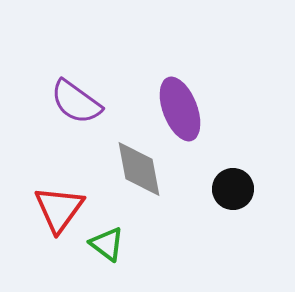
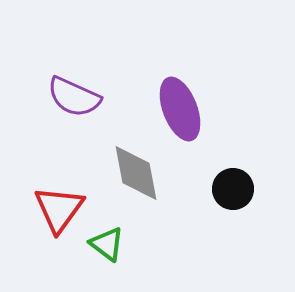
purple semicircle: moved 2 px left, 5 px up; rotated 12 degrees counterclockwise
gray diamond: moved 3 px left, 4 px down
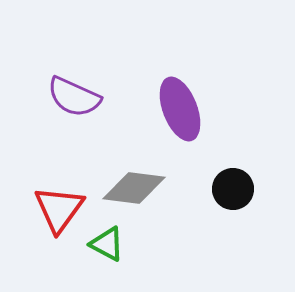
gray diamond: moved 2 px left, 15 px down; rotated 72 degrees counterclockwise
green triangle: rotated 9 degrees counterclockwise
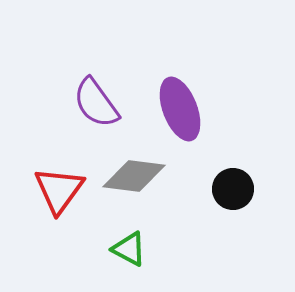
purple semicircle: moved 22 px right, 6 px down; rotated 30 degrees clockwise
gray diamond: moved 12 px up
red triangle: moved 19 px up
green triangle: moved 22 px right, 5 px down
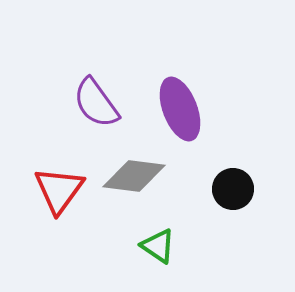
green triangle: moved 29 px right, 3 px up; rotated 6 degrees clockwise
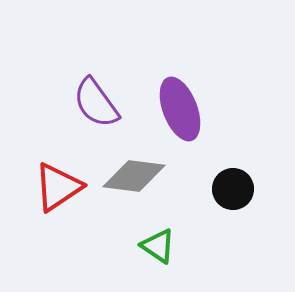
red triangle: moved 1 px left, 3 px up; rotated 20 degrees clockwise
